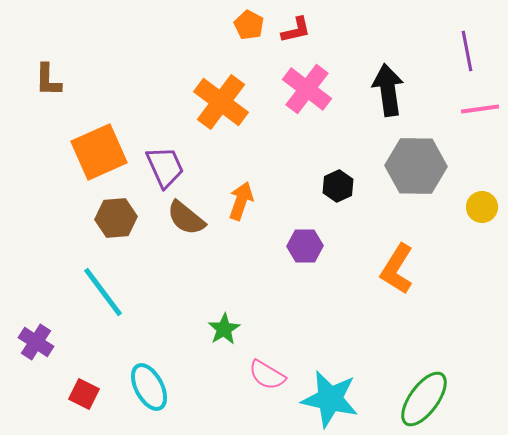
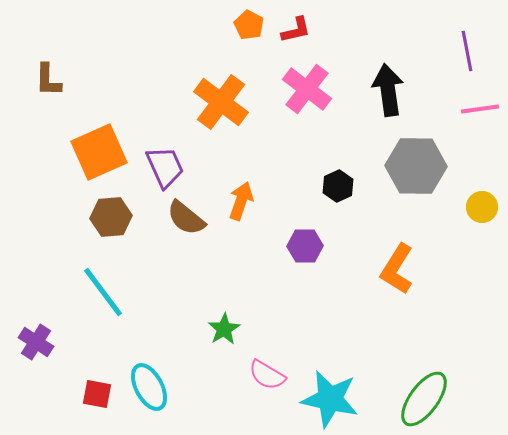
brown hexagon: moved 5 px left, 1 px up
red square: moved 13 px right; rotated 16 degrees counterclockwise
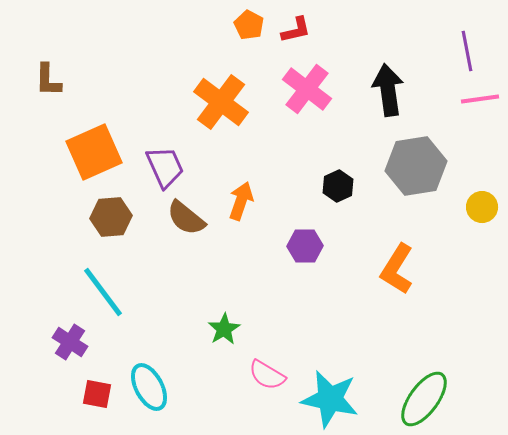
pink line: moved 10 px up
orange square: moved 5 px left
gray hexagon: rotated 10 degrees counterclockwise
purple cross: moved 34 px right
